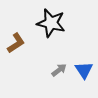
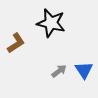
gray arrow: moved 1 px down
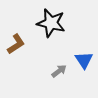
brown L-shape: moved 1 px down
blue triangle: moved 10 px up
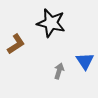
blue triangle: moved 1 px right, 1 px down
gray arrow: rotated 35 degrees counterclockwise
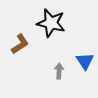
brown L-shape: moved 4 px right
gray arrow: rotated 14 degrees counterclockwise
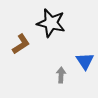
brown L-shape: moved 1 px right
gray arrow: moved 2 px right, 4 px down
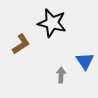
black star: moved 1 px right
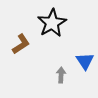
black star: rotated 28 degrees clockwise
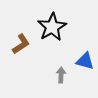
black star: moved 4 px down
blue triangle: rotated 42 degrees counterclockwise
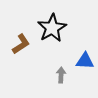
black star: moved 1 px down
blue triangle: rotated 12 degrees counterclockwise
